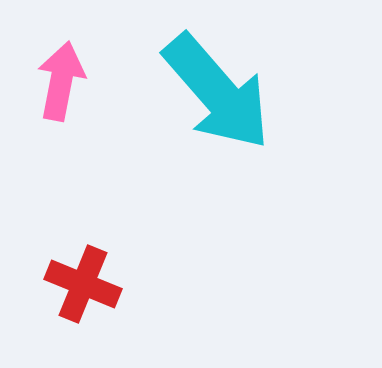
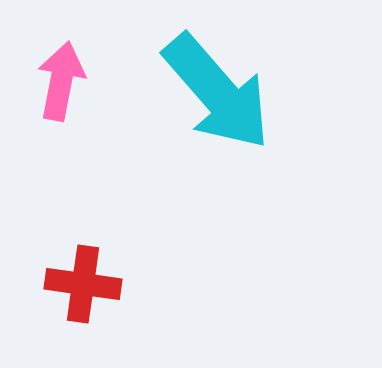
red cross: rotated 14 degrees counterclockwise
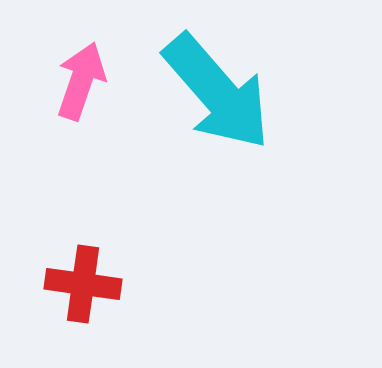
pink arrow: moved 20 px right; rotated 8 degrees clockwise
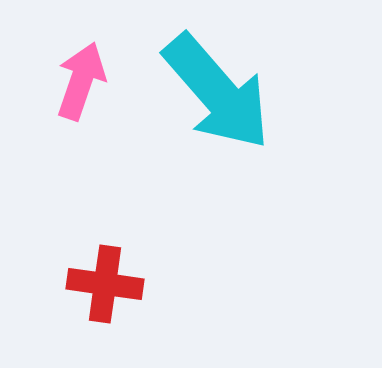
red cross: moved 22 px right
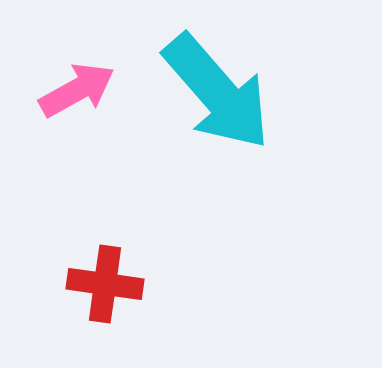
pink arrow: moved 4 px left, 9 px down; rotated 42 degrees clockwise
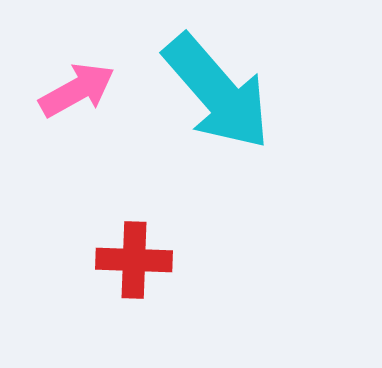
red cross: moved 29 px right, 24 px up; rotated 6 degrees counterclockwise
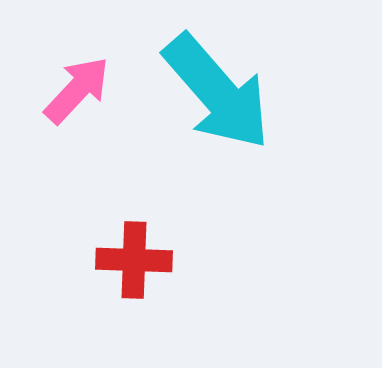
pink arrow: rotated 18 degrees counterclockwise
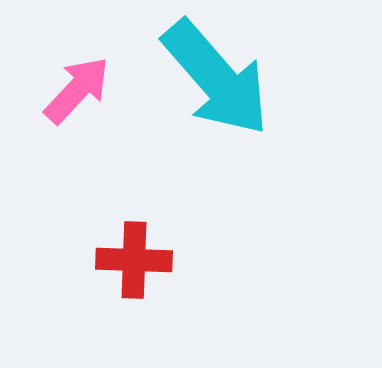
cyan arrow: moved 1 px left, 14 px up
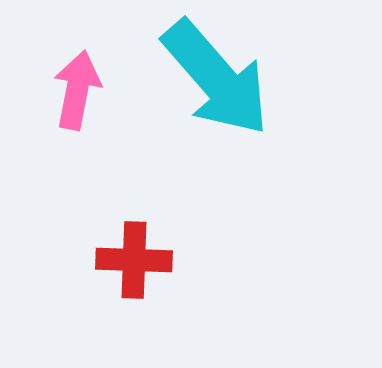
pink arrow: rotated 32 degrees counterclockwise
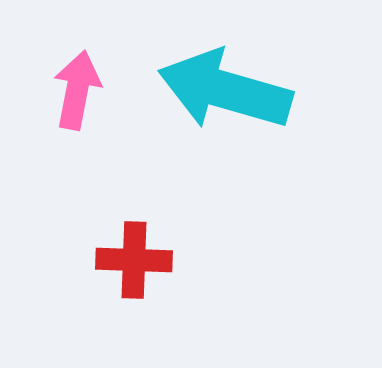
cyan arrow: moved 9 px right, 12 px down; rotated 147 degrees clockwise
